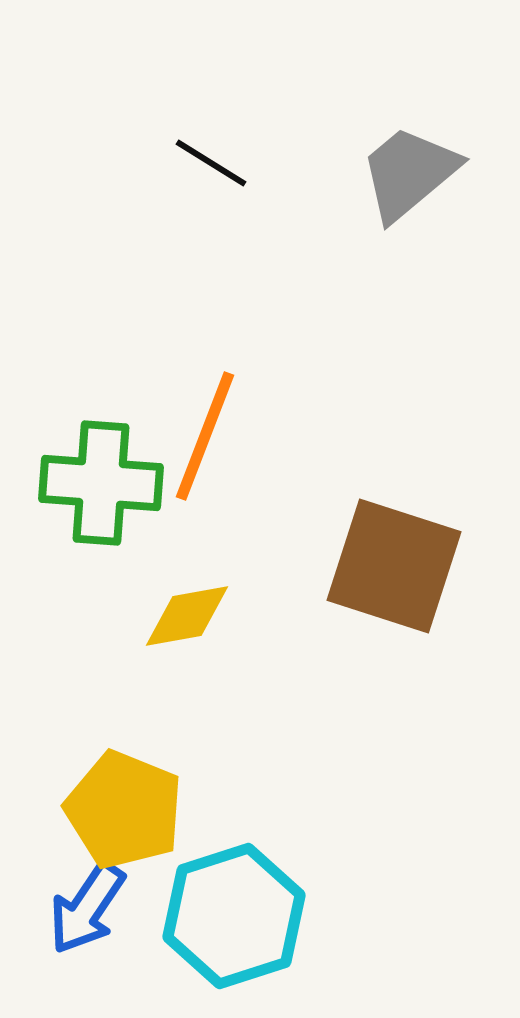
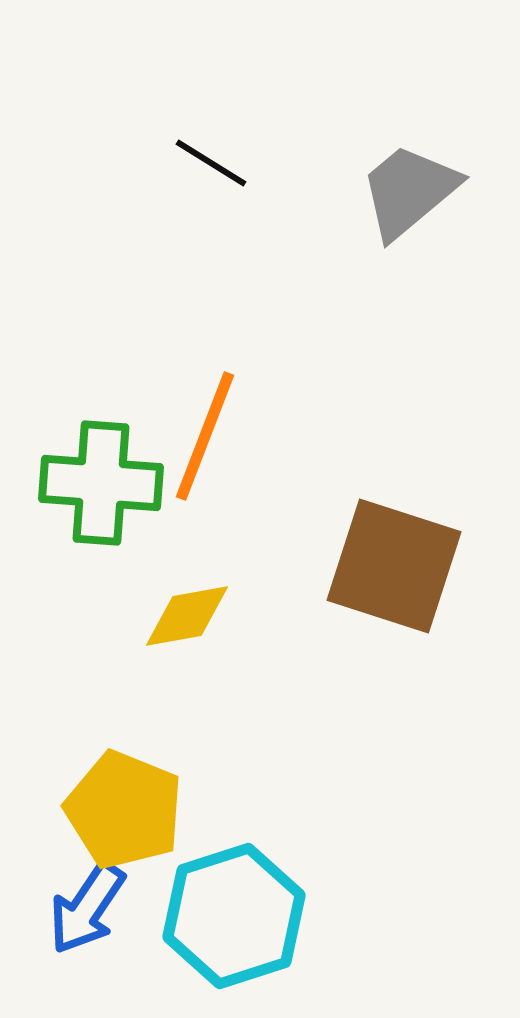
gray trapezoid: moved 18 px down
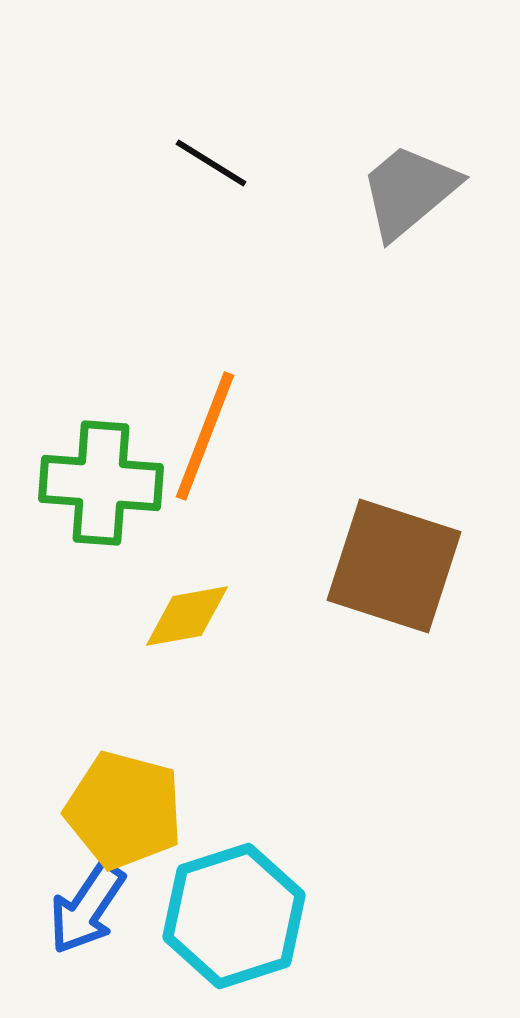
yellow pentagon: rotated 7 degrees counterclockwise
